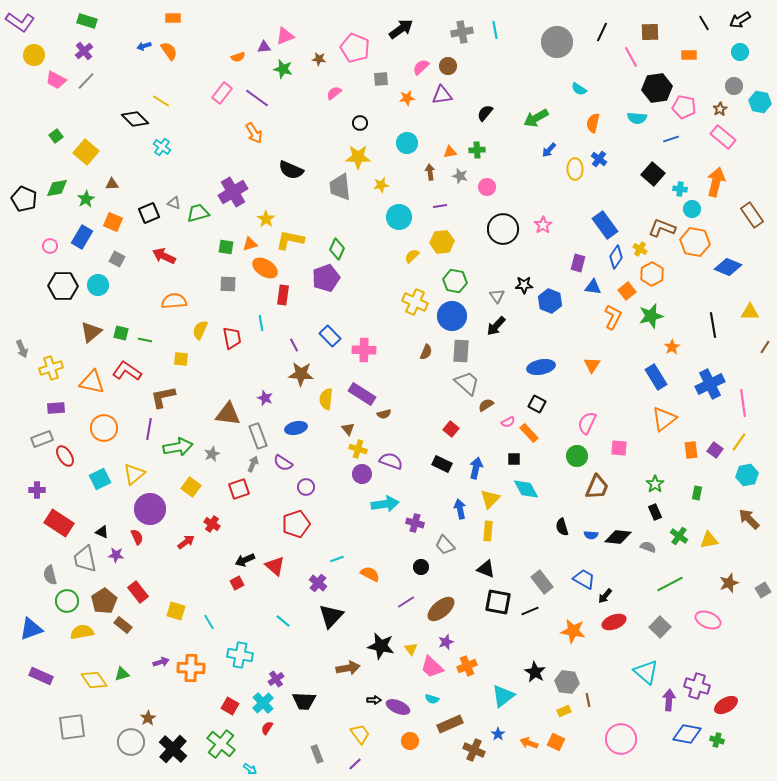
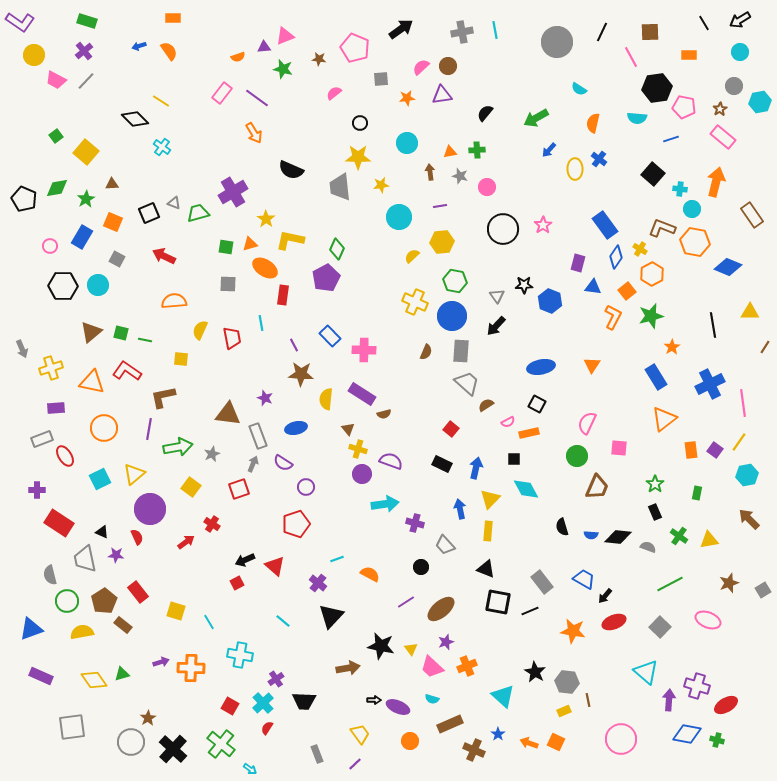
blue arrow at (144, 46): moved 5 px left
cyan hexagon at (760, 102): rotated 20 degrees counterclockwise
purple pentagon at (326, 278): rotated 8 degrees counterclockwise
orange rectangle at (529, 433): rotated 60 degrees counterclockwise
cyan triangle at (503, 696): rotated 40 degrees counterclockwise
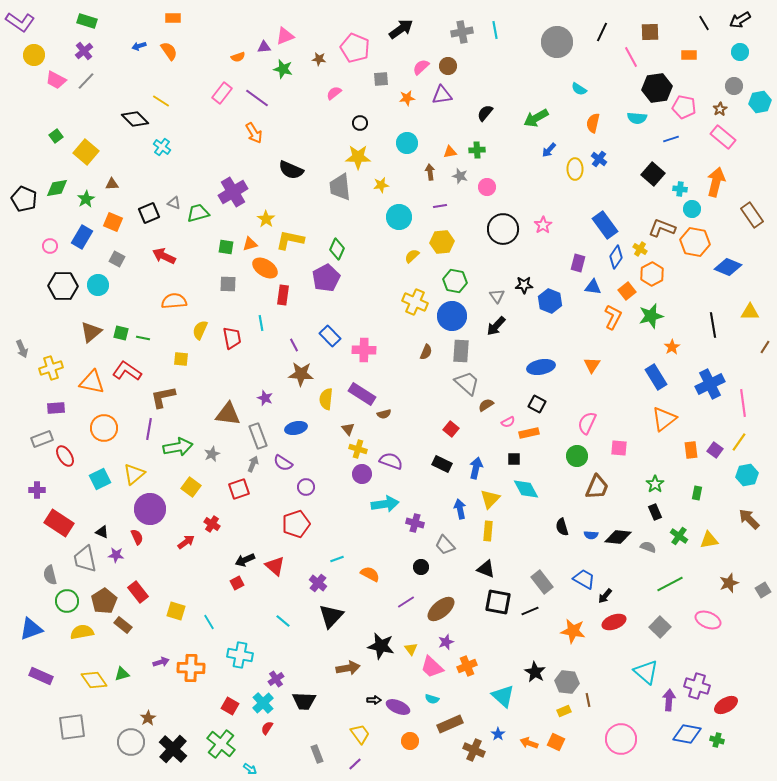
green line at (145, 340): moved 2 px left, 2 px up
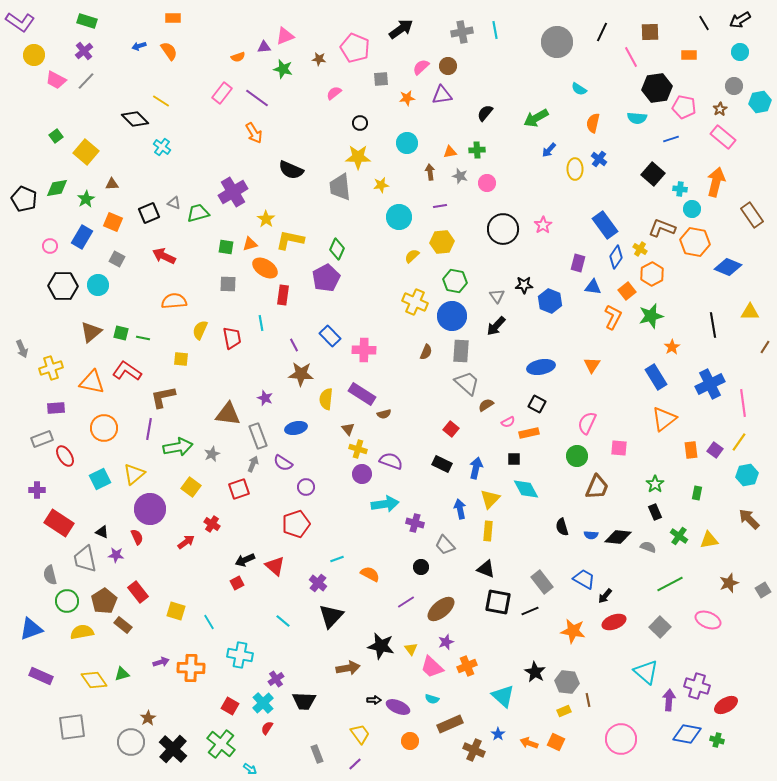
pink circle at (487, 187): moved 4 px up
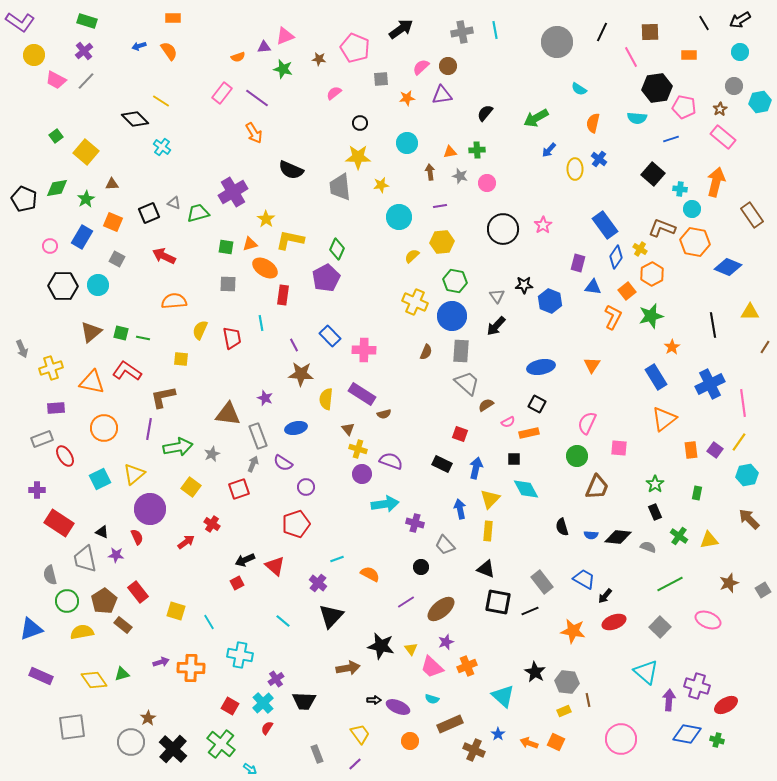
red square at (451, 429): moved 9 px right, 5 px down; rotated 21 degrees counterclockwise
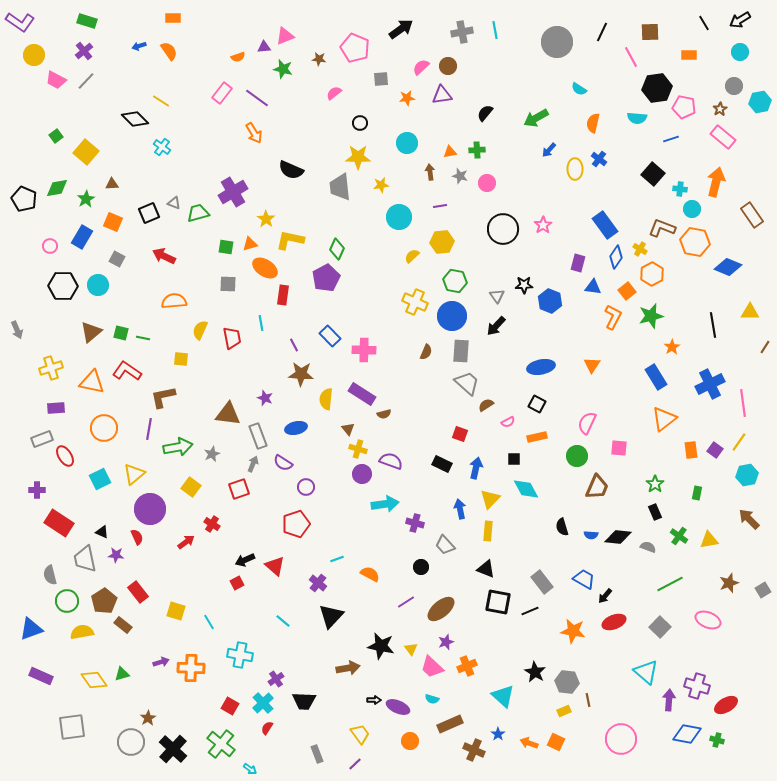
gray arrow at (22, 349): moved 5 px left, 19 px up
orange rectangle at (529, 433): moved 8 px right, 4 px down
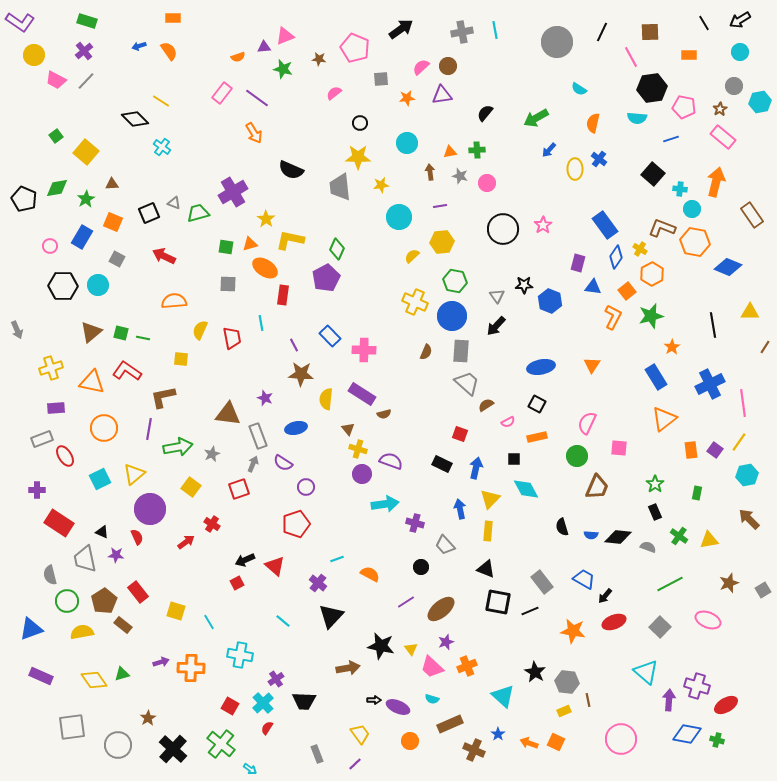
black hexagon at (657, 88): moved 5 px left
gray circle at (131, 742): moved 13 px left, 3 px down
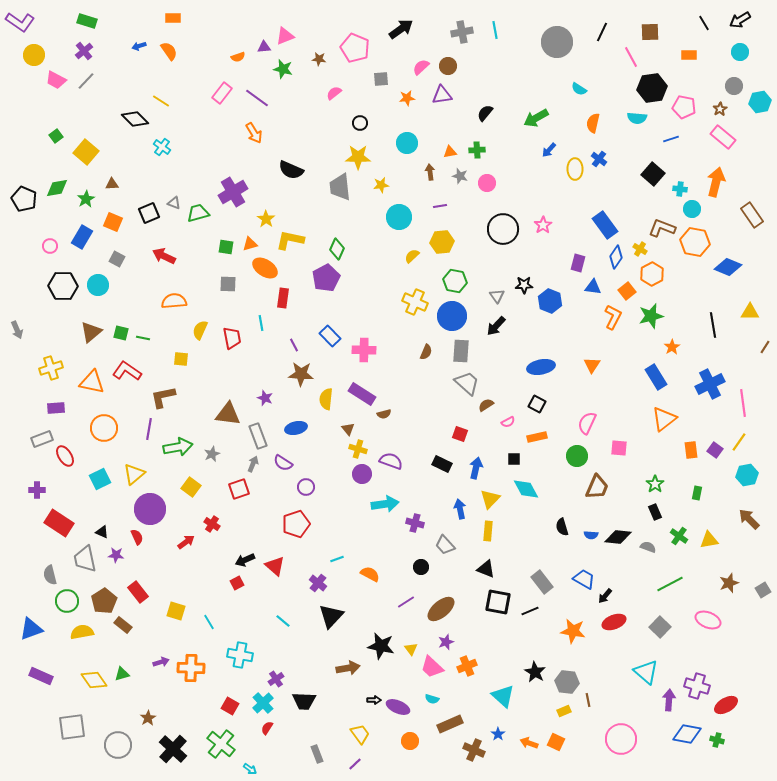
red rectangle at (283, 295): moved 3 px down
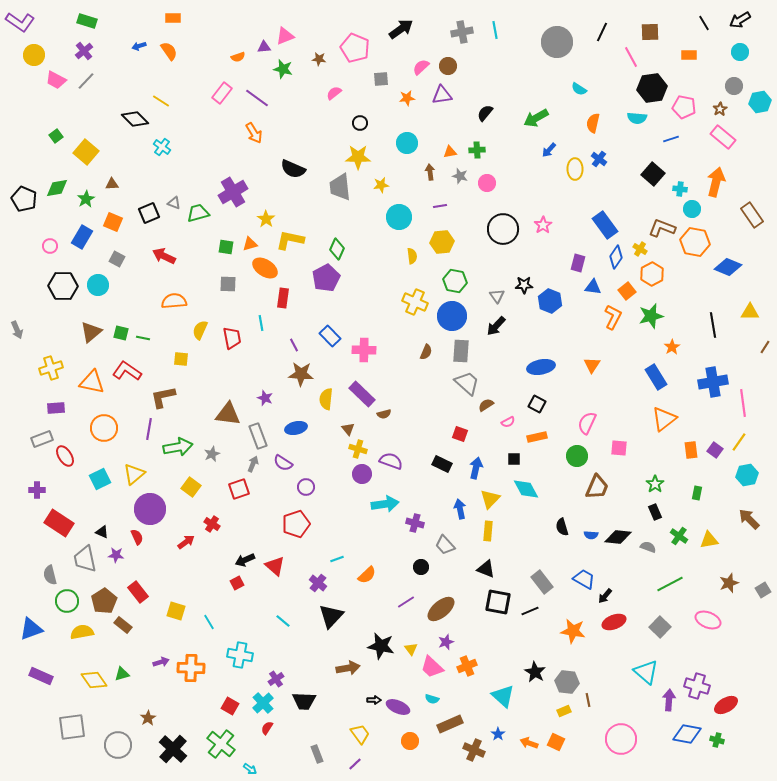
black semicircle at (291, 170): moved 2 px right, 1 px up
yellow semicircle at (412, 256): rotated 126 degrees clockwise
blue cross at (710, 384): moved 3 px right, 2 px up; rotated 16 degrees clockwise
purple rectangle at (362, 394): rotated 12 degrees clockwise
orange semicircle at (370, 574): moved 3 px left, 1 px down; rotated 108 degrees clockwise
